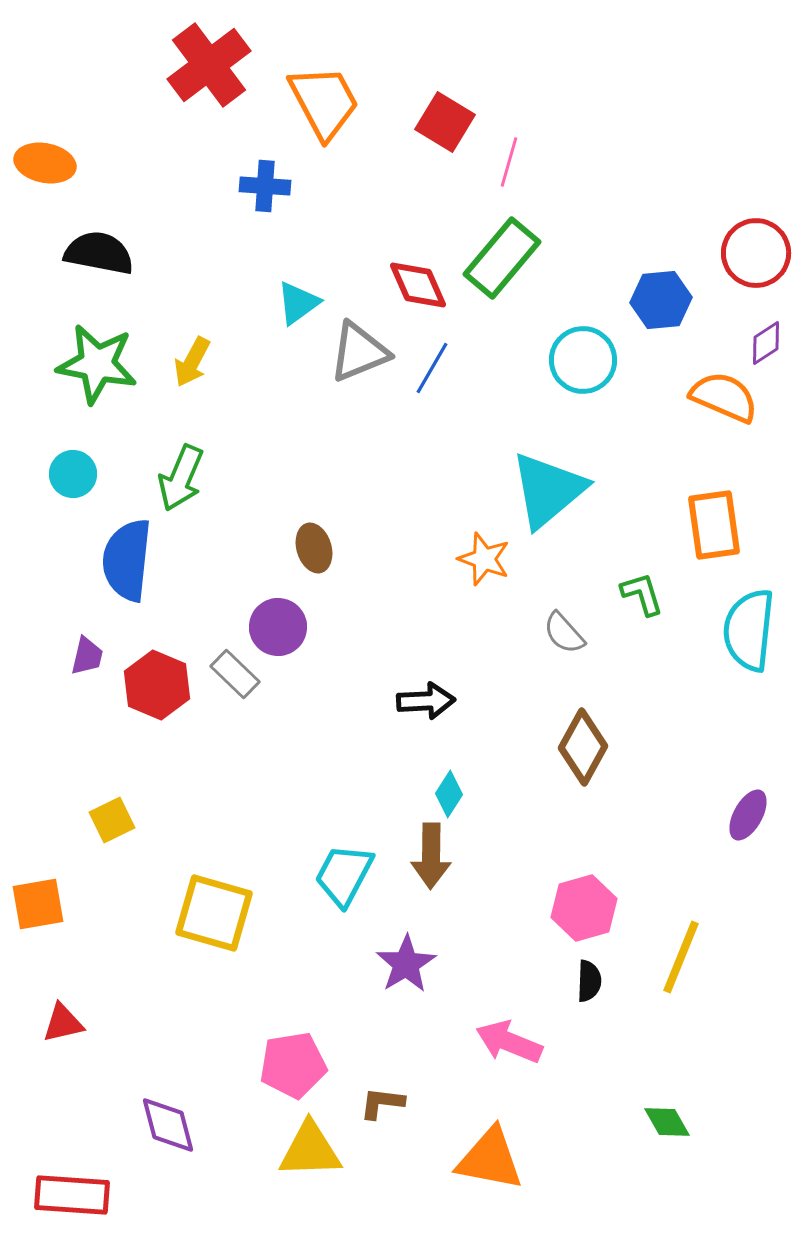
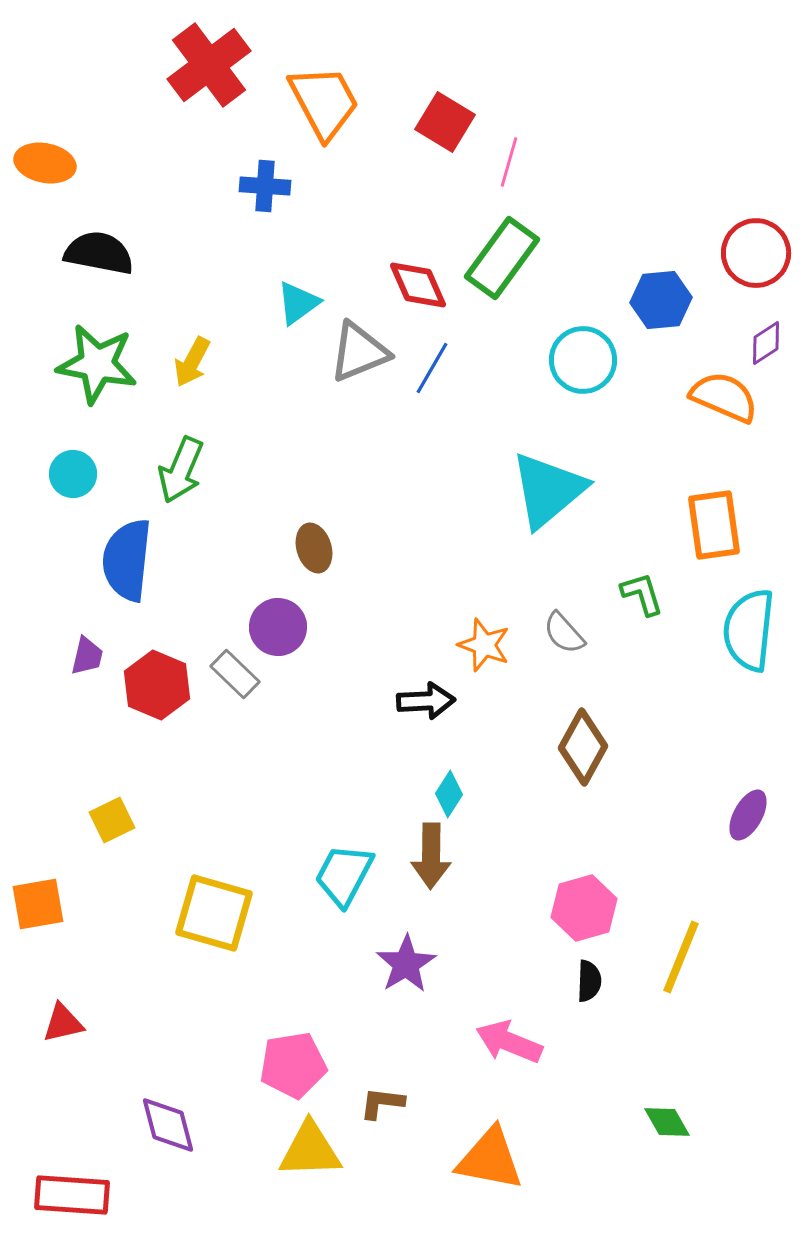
green rectangle at (502, 258): rotated 4 degrees counterclockwise
green arrow at (181, 478): moved 8 px up
orange star at (484, 559): moved 86 px down
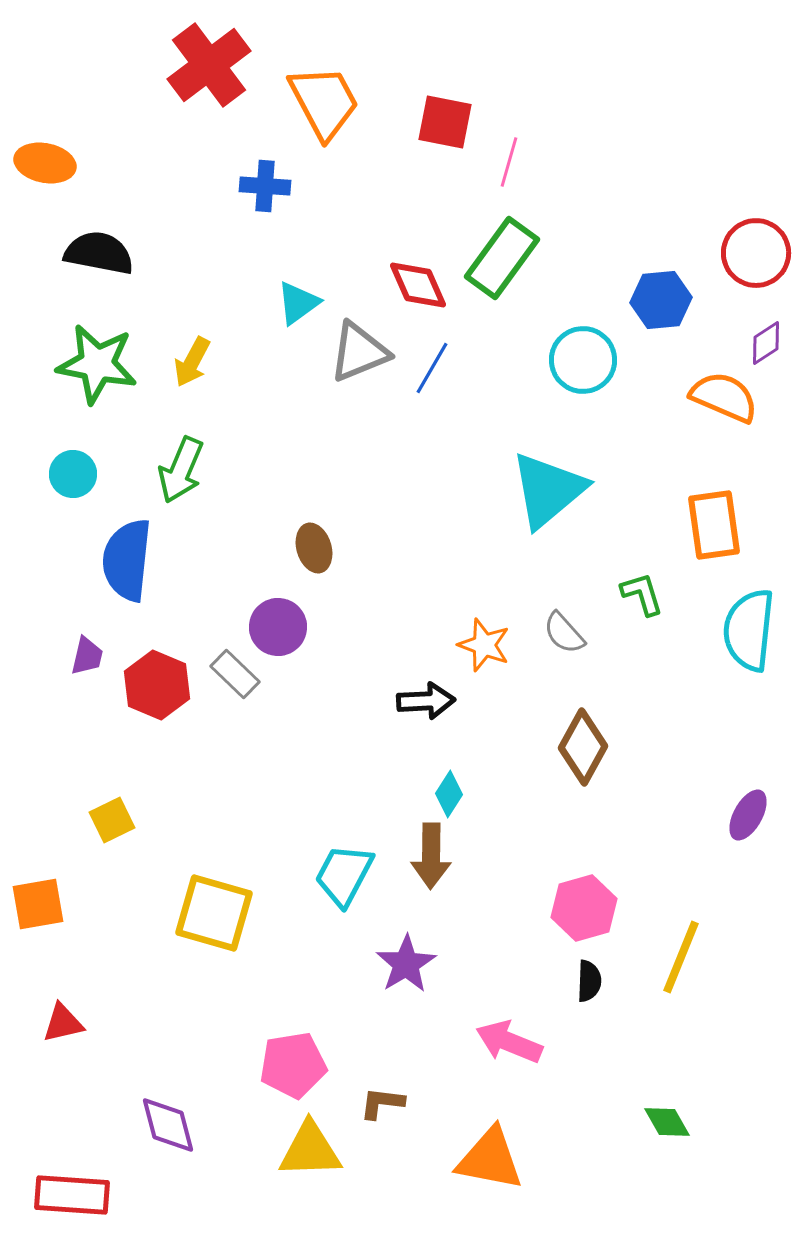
red square at (445, 122): rotated 20 degrees counterclockwise
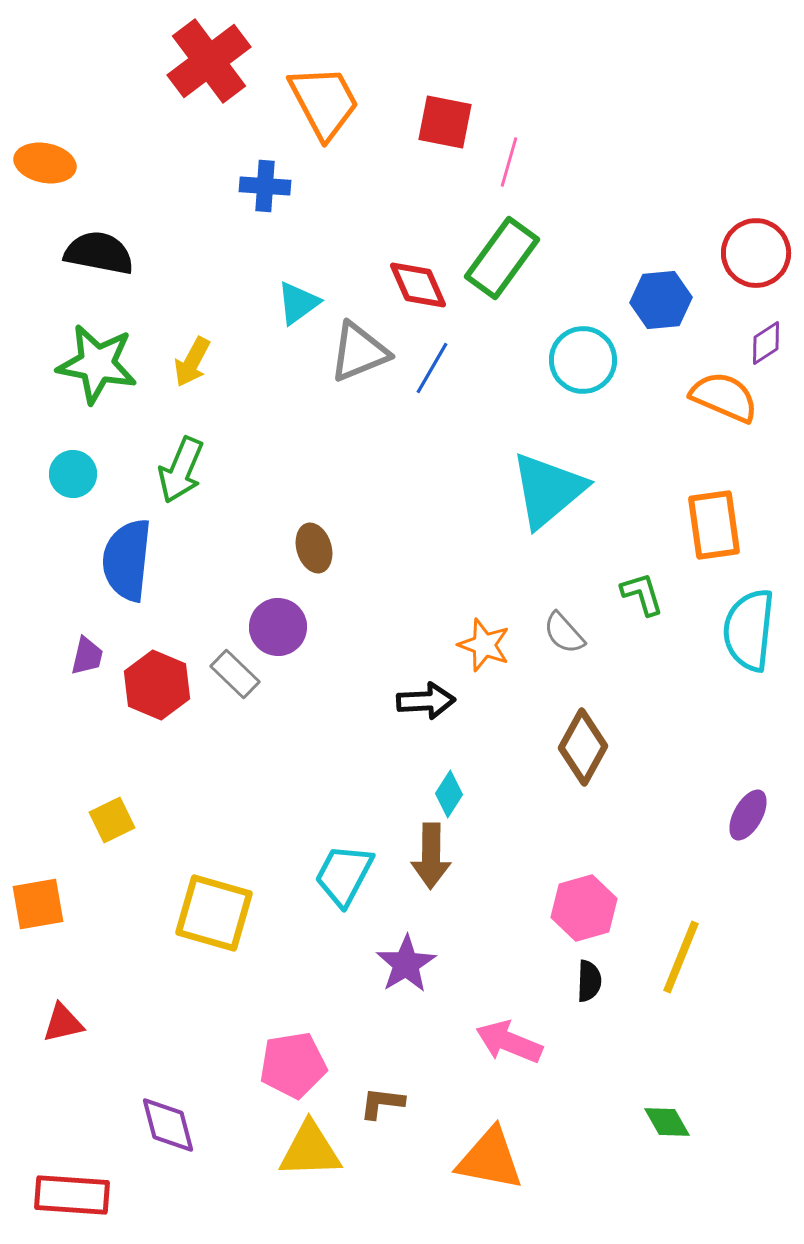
red cross at (209, 65): moved 4 px up
